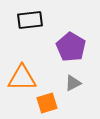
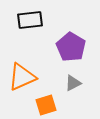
orange triangle: moved 1 px up; rotated 24 degrees counterclockwise
orange square: moved 1 px left, 2 px down
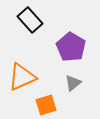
black rectangle: rotated 55 degrees clockwise
gray triangle: rotated 12 degrees counterclockwise
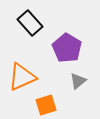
black rectangle: moved 3 px down
purple pentagon: moved 4 px left, 1 px down
gray triangle: moved 5 px right, 2 px up
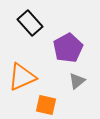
purple pentagon: moved 1 px right; rotated 12 degrees clockwise
gray triangle: moved 1 px left
orange square: rotated 30 degrees clockwise
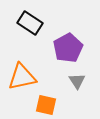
black rectangle: rotated 15 degrees counterclockwise
orange triangle: rotated 12 degrees clockwise
gray triangle: rotated 24 degrees counterclockwise
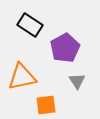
black rectangle: moved 2 px down
purple pentagon: moved 3 px left
orange square: rotated 20 degrees counterclockwise
